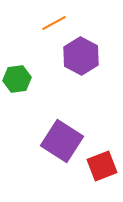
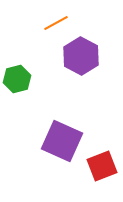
orange line: moved 2 px right
green hexagon: rotated 8 degrees counterclockwise
purple square: rotated 9 degrees counterclockwise
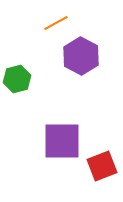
purple square: rotated 24 degrees counterclockwise
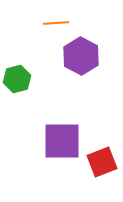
orange line: rotated 25 degrees clockwise
red square: moved 4 px up
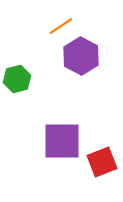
orange line: moved 5 px right, 3 px down; rotated 30 degrees counterclockwise
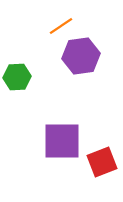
purple hexagon: rotated 24 degrees clockwise
green hexagon: moved 2 px up; rotated 12 degrees clockwise
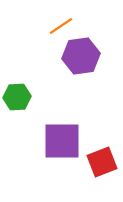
green hexagon: moved 20 px down
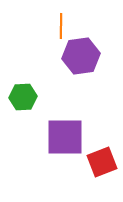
orange line: rotated 55 degrees counterclockwise
green hexagon: moved 6 px right
purple square: moved 3 px right, 4 px up
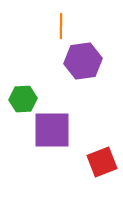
purple hexagon: moved 2 px right, 5 px down
green hexagon: moved 2 px down
purple square: moved 13 px left, 7 px up
